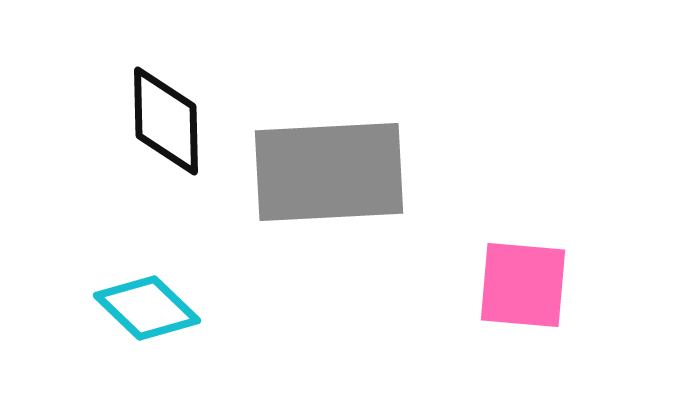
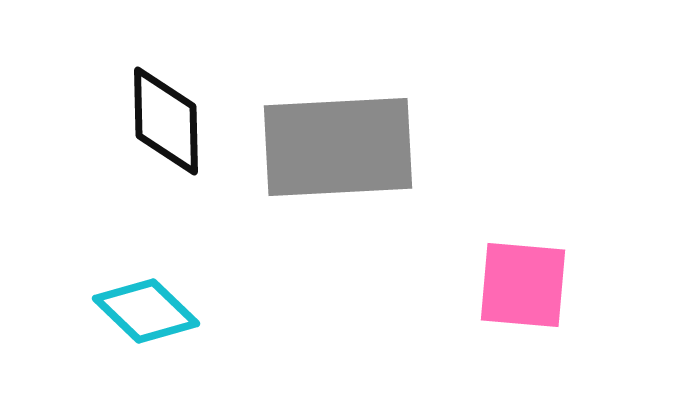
gray rectangle: moved 9 px right, 25 px up
cyan diamond: moved 1 px left, 3 px down
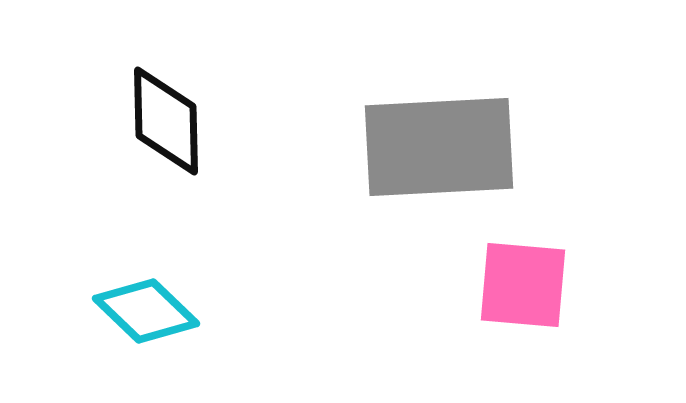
gray rectangle: moved 101 px right
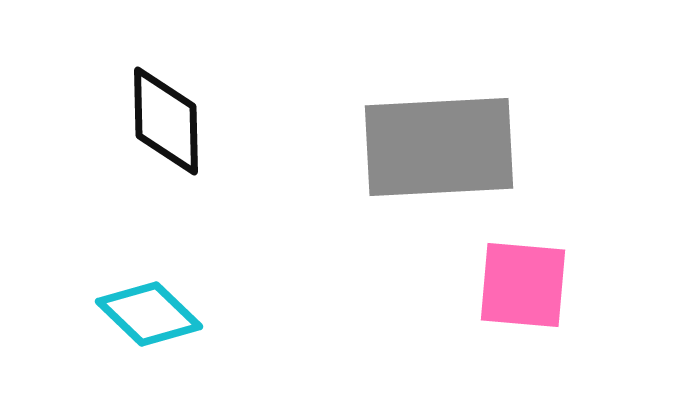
cyan diamond: moved 3 px right, 3 px down
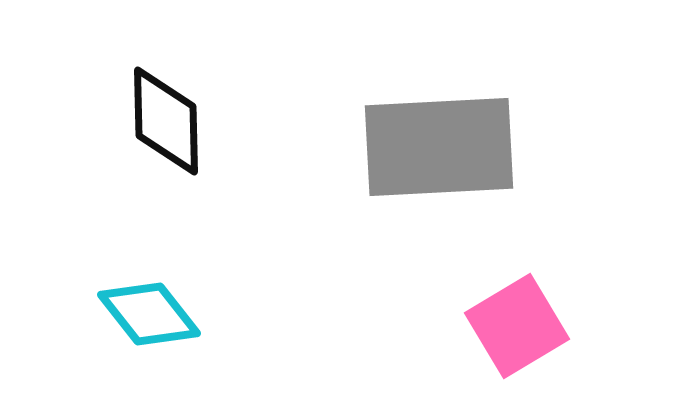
pink square: moved 6 px left, 41 px down; rotated 36 degrees counterclockwise
cyan diamond: rotated 8 degrees clockwise
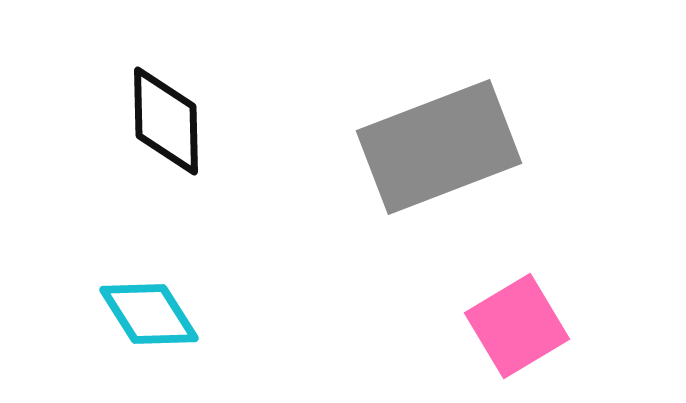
gray rectangle: rotated 18 degrees counterclockwise
cyan diamond: rotated 6 degrees clockwise
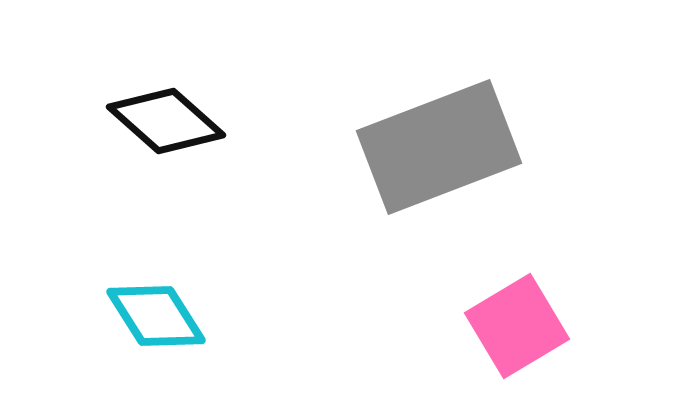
black diamond: rotated 47 degrees counterclockwise
cyan diamond: moved 7 px right, 2 px down
